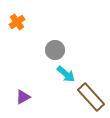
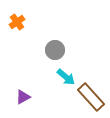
cyan arrow: moved 3 px down
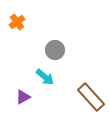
cyan arrow: moved 21 px left
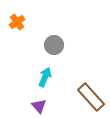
gray circle: moved 1 px left, 5 px up
cyan arrow: rotated 108 degrees counterclockwise
purple triangle: moved 16 px right, 9 px down; rotated 42 degrees counterclockwise
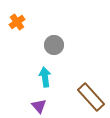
cyan arrow: rotated 30 degrees counterclockwise
